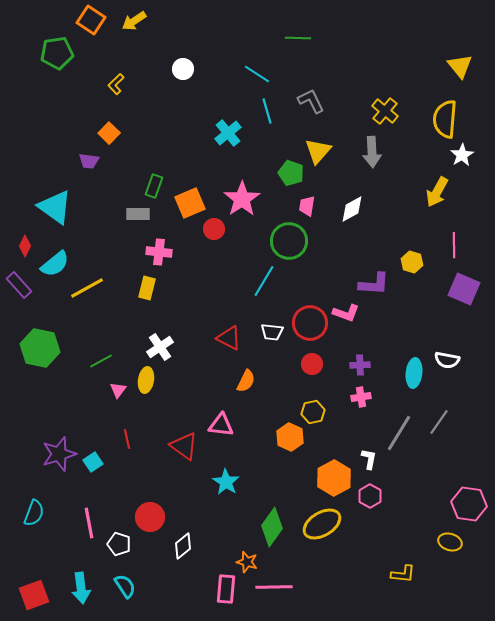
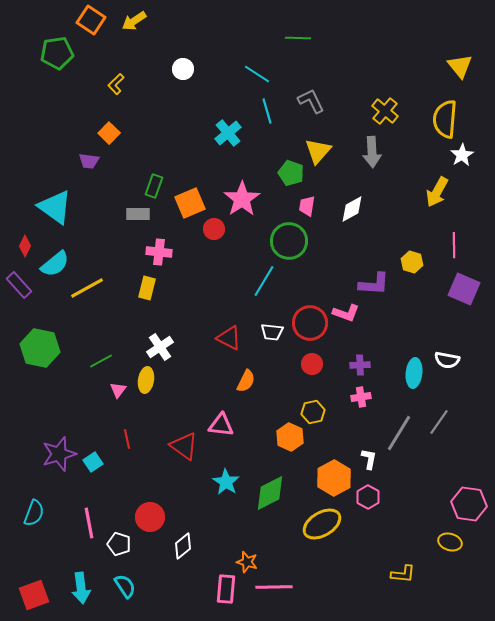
pink hexagon at (370, 496): moved 2 px left, 1 px down
green diamond at (272, 527): moved 2 px left, 34 px up; rotated 27 degrees clockwise
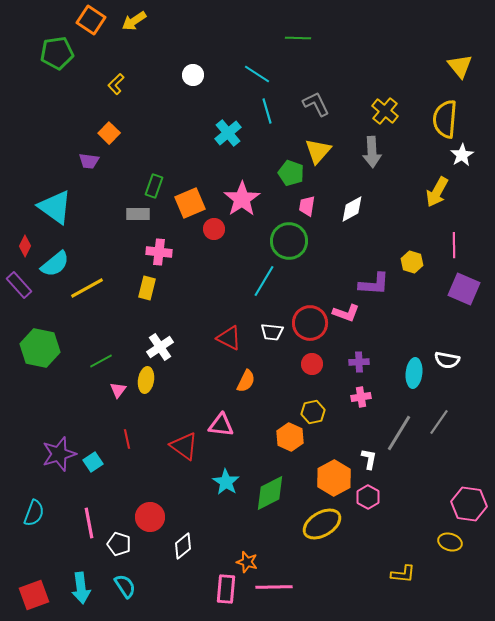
white circle at (183, 69): moved 10 px right, 6 px down
gray L-shape at (311, 101): moved 5 px right, 3 px down
purple cross at (360, 365): moved 1 px left, 3 px up
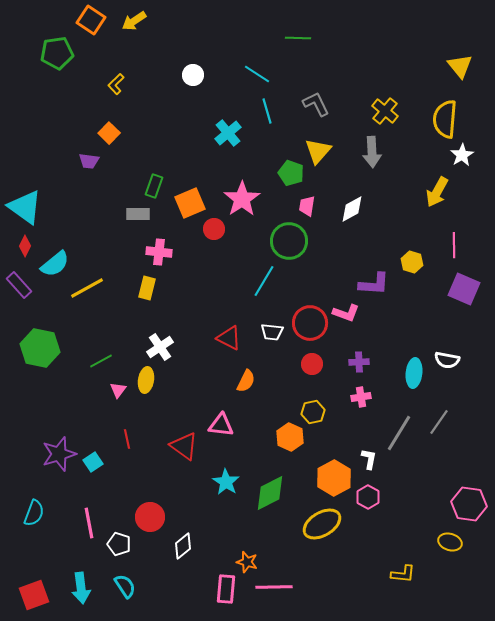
cyan triangle at (55, 207): moved 30 px left
